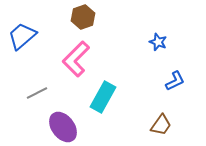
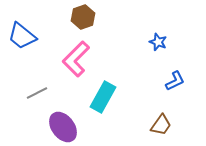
blue trapezoid: rotated 100 degrees counterclockwise
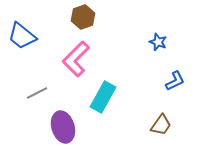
purple ellipse: rotated 20 degrees clockwise
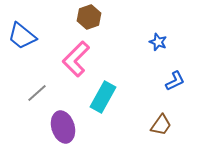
brown hexagon: moved 6 px right
gray line: rotated 15 degrees counterclockwise
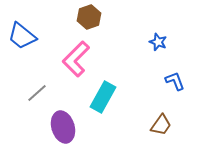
blue L-shape: rotated 85 degrees counterclockwise
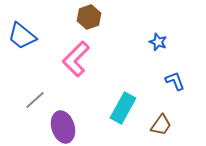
gray line: moved 2 px left, 7 px down
cyan rectangle: moved 20 px right, 11 px down
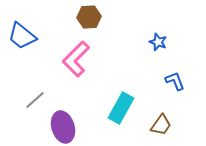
brown hexagon: rotated 15 degrees clockwise
cyan rectangle: moved 2 px left
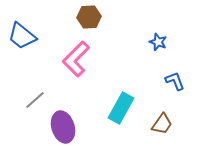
brown trapezoid: moved 1 px right, 1 px up
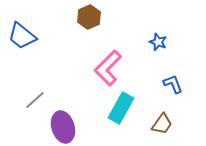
brown hexagon: rotated 20 degrees counterclockwise
pink L-shape: moved 32 px right, 9 px down
blue L-shape: moved 2 px left, 3 px down
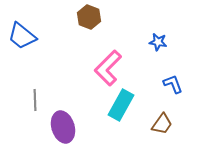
brown hexagon: rotated 15 degrees counterclockwise
blue star: rotated 12 degrees counterclockwise
gray line: rotated 50 degrees counterclockwise
cyan rectangle: moved 3 px up
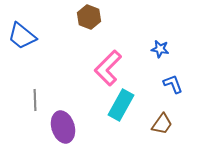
blue star: moved 2 px right, 7 px down
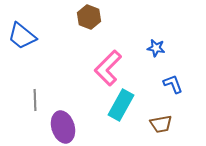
blue star: moved 4 px left, 1 px up
brown trapezoid: moved 1 px left; rotated 45 degrees clockwise
